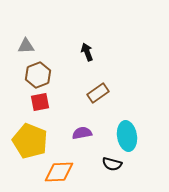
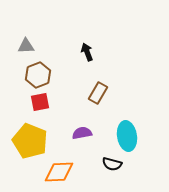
brown rectangle: rotated 25 degrees counterclockwise
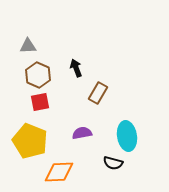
gray triangle: moved 2 px right
black arrow: moved 11 px left, 16 px down
brown hexagon: rotated 15 degrees counterclockwise
black semicircle: moved 1 px right, 1 px up
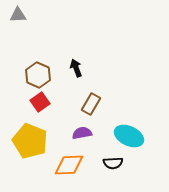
gray triangle: moved 10 px left, 31 px up
brown rectangle: moved 7 px left, 11 px down
red square: rotated 24 degrees counterclockwise
cyan ellipse: moved 2 px right; rotated 56 degrees counterclockwise
black semicircle: rotated 18 degrees counterclockwise
orange diamond: moved 10 px right, 7 px up
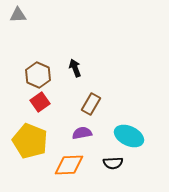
black arrow: moved 1 px left
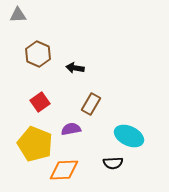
black arrow: rotated 60 degrees counterclockwise
brown hexagon: moved 21 px up
purple semicircle: moved 11 px left, 4 px up
yellow pentagon: moved 5 px right, 3 px down
orange diamond: moved 5 px left, 5 px down
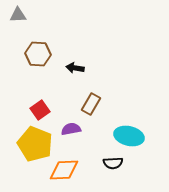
brown hexagon: rotated 20 degrees counterclockwise
red square: moved 8 px down
cyan ellipse: rotated 12 degrees counterclockwise
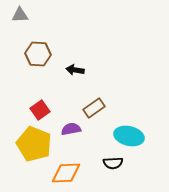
gray triangle: moved 2 px right
black arrow: moved 2 px down
brown rectangle: moved 3 px right, 4 px down; rotated 25 degrees clockwise
yellow pentagon: moved 1 px left
orange diamond: moved 2 px right, 3 px down
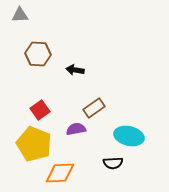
purple semicircle: moved 5 px right
orange diamond: moved 6 px left
